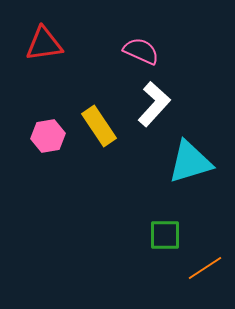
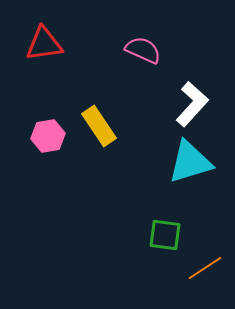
pink semicircle: moved 2 px right, 1 px up
white L-shape: moved 38 px right
green square: rotated 8 degrees clockwise
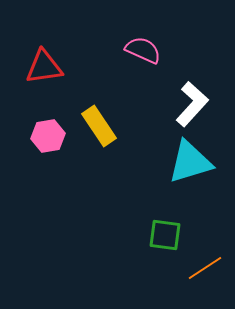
red triangle: moved 23 px down
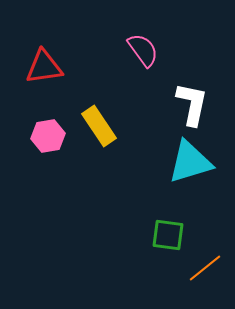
pink semicircle: rotated 30 degrees clockwise
white L-shape: rotated 30 degrees counterclockwise
green square: moved 3 px right
orange line: rotated 6 degrees counterclockwise
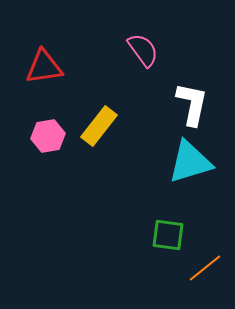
yellow rectangle: rotated 72 degrees clockwise
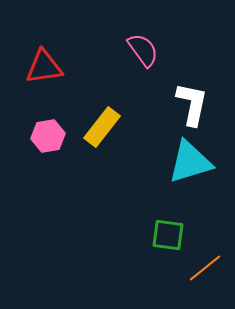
yellow rectangle: moved 3 px right, 1 px down
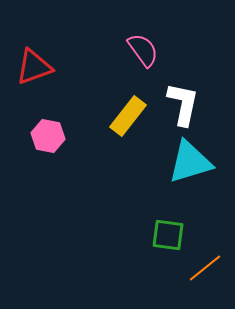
red triangle: moved 10 px left; rotated 12 degrees counterclockwise
white L-shape: moved 9 px left
yellow rectangle: moved 26 px right, 11 px up
pink hexagon: rotated 20 degrees clockwise
